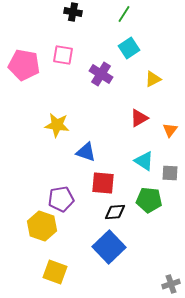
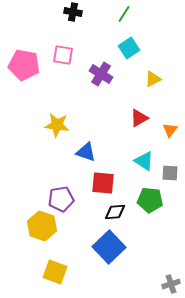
green pentagon: moved 1 px right
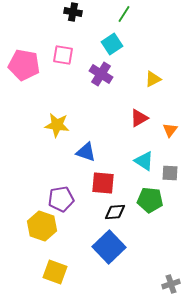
cyan square: moved 17 px left, 4 px up
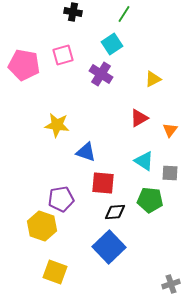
pink square: rotated 25 degrees counterclockwise
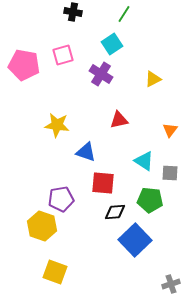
red triangle: moved 20 px left, 2 px down; rotated 18 degrees clockwise
blue square: moved 26 px right, 7 px up
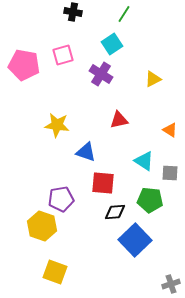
orange triangle: rotated 35 degrees counterclockwise
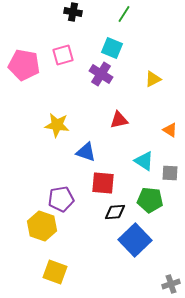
cyan square: moved 4 px down; rotated 35 degrees counterclockwise
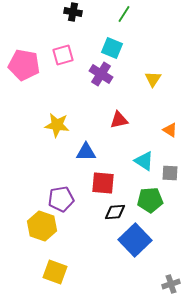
yellow triangle: rotated 30 degrees counterclockwise
blue triangle: rotated 20 degrees counterclockwise
green pentagon: rotated 10 degrees counterclockwise
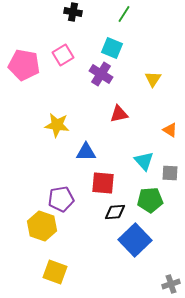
pink square: rotated 15 degrees counterclockwise
red triangle: moved 6 px up
cyan triangle: rotated 15 degrees clockwise
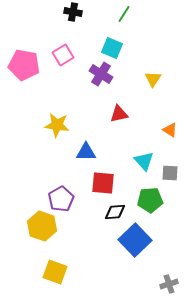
purple pentagon: rotated 20 degrees counterclockwise
gray cross: moved 2 px left
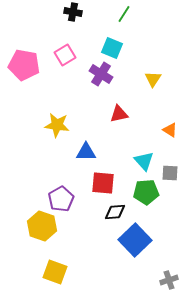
pink square: moved 2 px right
green pentagon: moved 4 px left, 8 px up
gray cross: moved 4 px up
